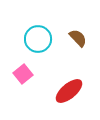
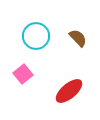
cyan circle: moved 2 px left, 3 px up
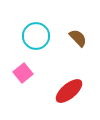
pink square: moved 1 px up
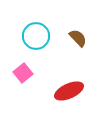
red ellipse: rotated 16 degrees clockwise
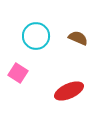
brown semicircle: rotated 24 degrees counterclockwise
pink square: moved 5 px left; rotated 18 degrees counterclockwise
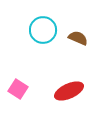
cyan circle: moved 7 px right, 6 px up
pink square: moved 16 px down
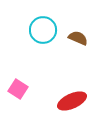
red ellipse: moved 3 px right, 10 px down
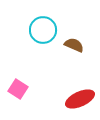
brown semicircle: moved 4 px left, 7 px down
red ellipse: moved 8 px right, 2 px up
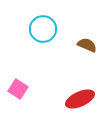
cyan circle: moved 1 px up
brown semicircle: moved 13 px right
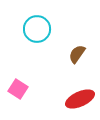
cyan circle: moved 6 px left
brown semicircle: moved 10 px left, 9 px down; rotated 78 degrees counterclockwise
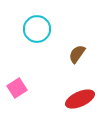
pink square: moved 1 px left, 1 px up; rotated 24 degrees clockwise
